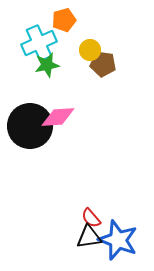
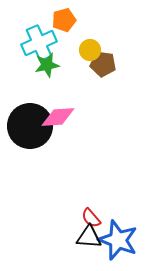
black triangle: rotated 12 degrees clockwise
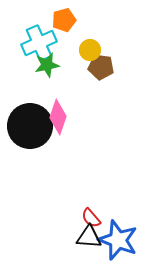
brown pentagon: moved 2 px left, 3 px down
pink diamond: rotated 68 degrees counterclockwise
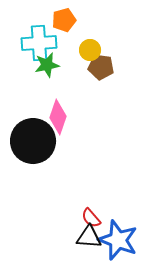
cyan cross: rotated 20 degrees clockwise
black circle: moved 3 px right, 15 px down
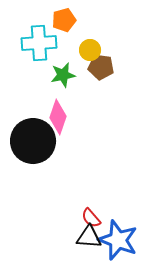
green star: moved 16 px right, 10 px down
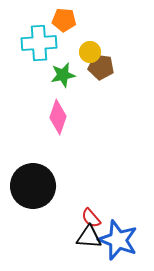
orange pentagon: rotated 20 degrees clockwise
yellow circle: moved 2 px down
black circle: moved 45 px down
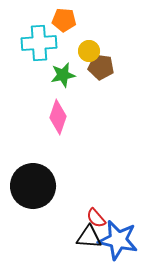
yellow circle: moved 1 px left, 1 px up
red semicircle: moved 5 px right
blue star: rotated 9 degrees counterclockwise
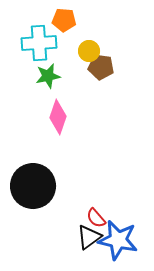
green star: moved 15 px left, 1 px down
black triangle: rotated 40 degrees counterclockwise
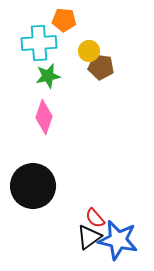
pink diamond: moved 14 px left
red semicircle: moved 1 px left
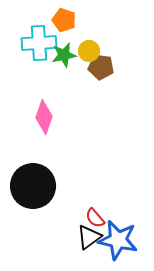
orange pentagon: rotated 15 degrees clockwise
green star: moved 16 px right, 21 px up
